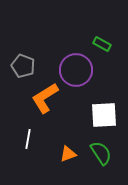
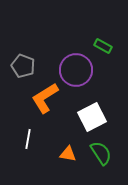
green rectangle: moved 1 px right, 2 px down
white square: moved 12 px left, 2 px down; rotated 24 degrees counterclockwise
orange triangle: rotated 30 degrees clockwise
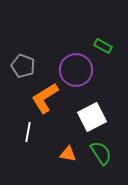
white line: moved 7 px up
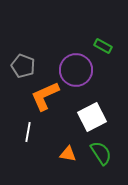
orange L-shape: moved 2 px up; rotated 8 degrees clockwise
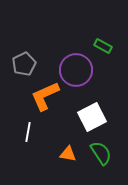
gray pentagon: moved 1 px right, 2 px up; rotated 25 degrees clockwise
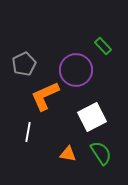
green rectangle: rotated 18 degrees clockwise
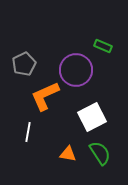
green rectangle: rotated 24 degrees counterclockwise
green semicircle: moved 1 px left
